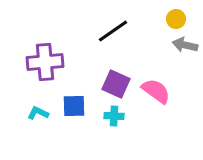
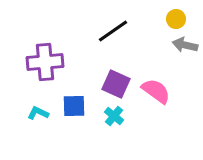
cyan cross: rotated 36 degrees clockwise
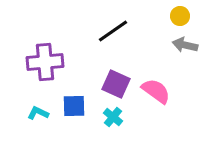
yellow circle: moved 4 px right, 3 px up
cyan cross: moved 1 px left, 1 px down
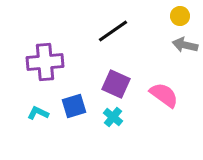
pink semicircle: moved 8 px right, 4 px down
blue square: rotated 15 degrees counterclockwise
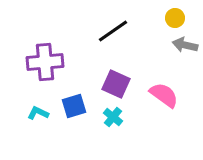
yellow circle: moved 5 px left, 2 px down
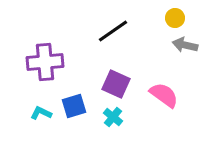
cyan L-shape: moved 3 px right
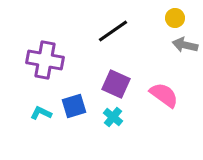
purple cross: moved 2 px up; rotated 15 degrees clockwise
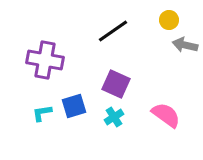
yellow circle: moved 6 px left, 2 px down
pink semicircle: moved 2 px right, 20 px down
cyan L-shape: moved 1 px right; rotated 35 degrees counterclockwise
cyan cross: moved 1 px right; rotated 18 degrees clockwise
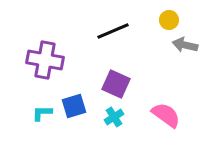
black line: rotated 12 degrees clockwise
cyan L-shape: rotated 10 degrees clockwise
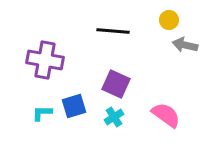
black line: rotated 28 degrees clockwise
